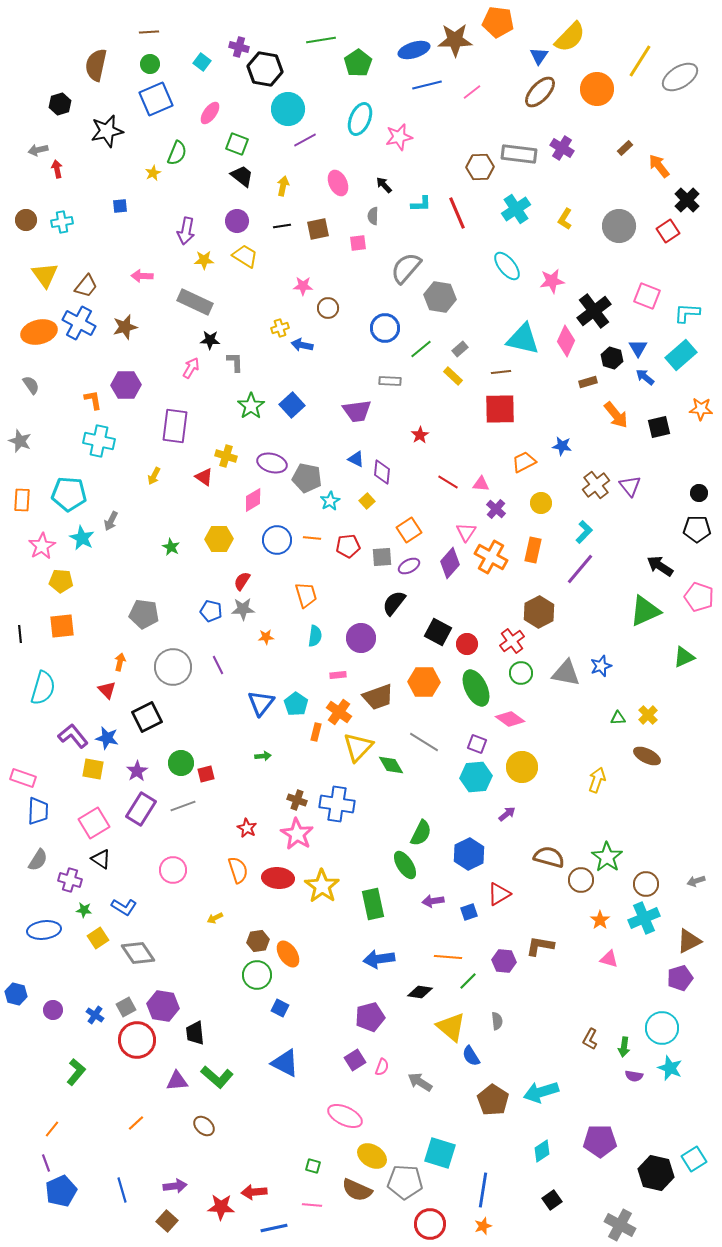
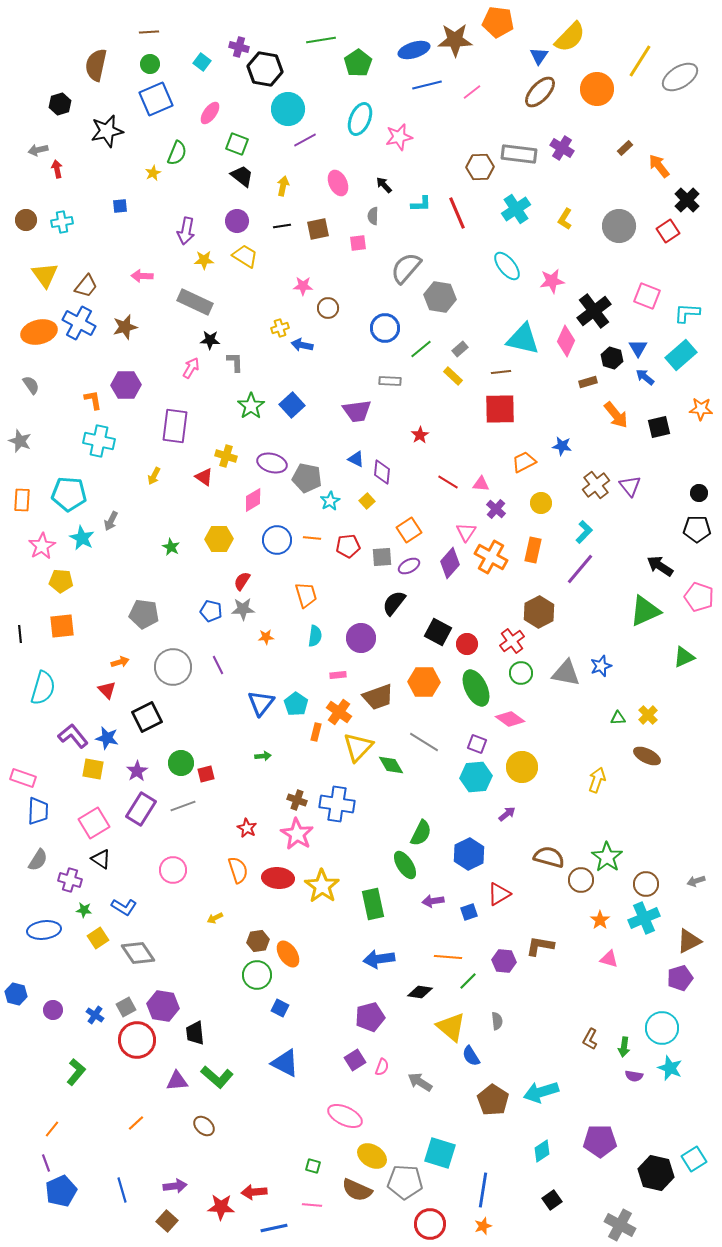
orange arrow at (120, 662): rotated 60 degrees clockwise
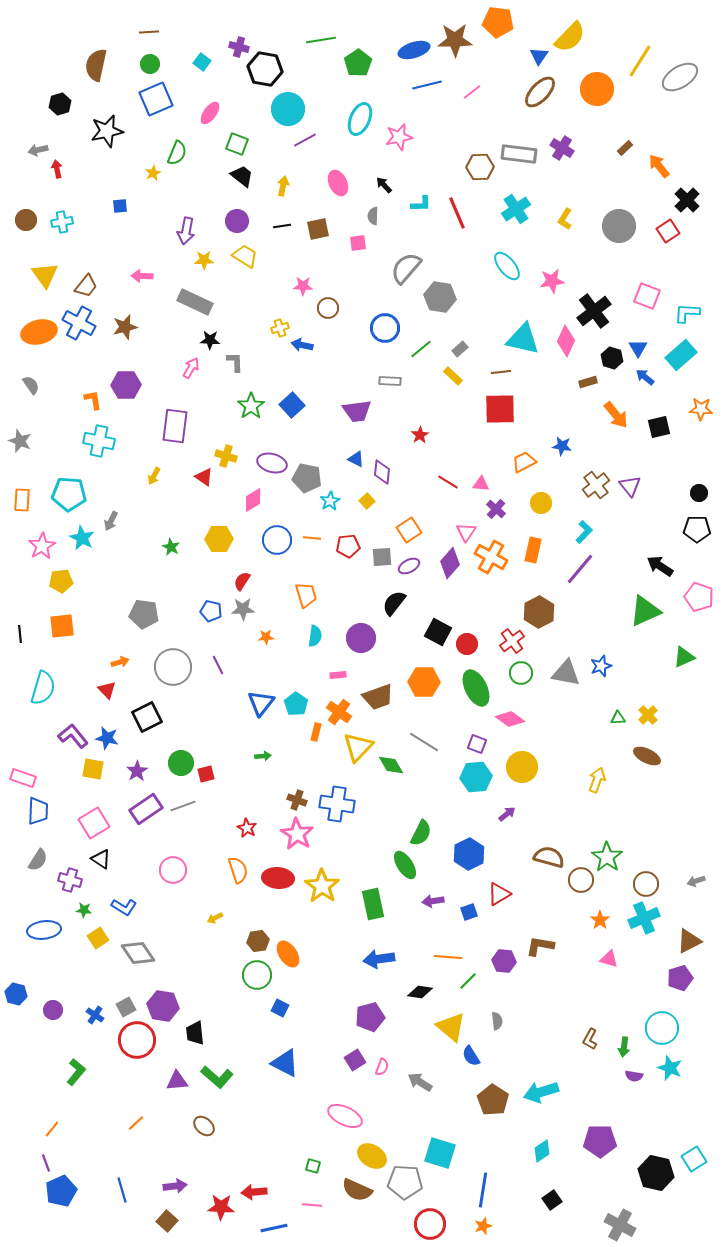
yellow pentagon at (61, 581): rotated 10 degrees counterclockwise
purple rectangle at (141, 809): moved 5 px right; rotated 24 degrees clockwise
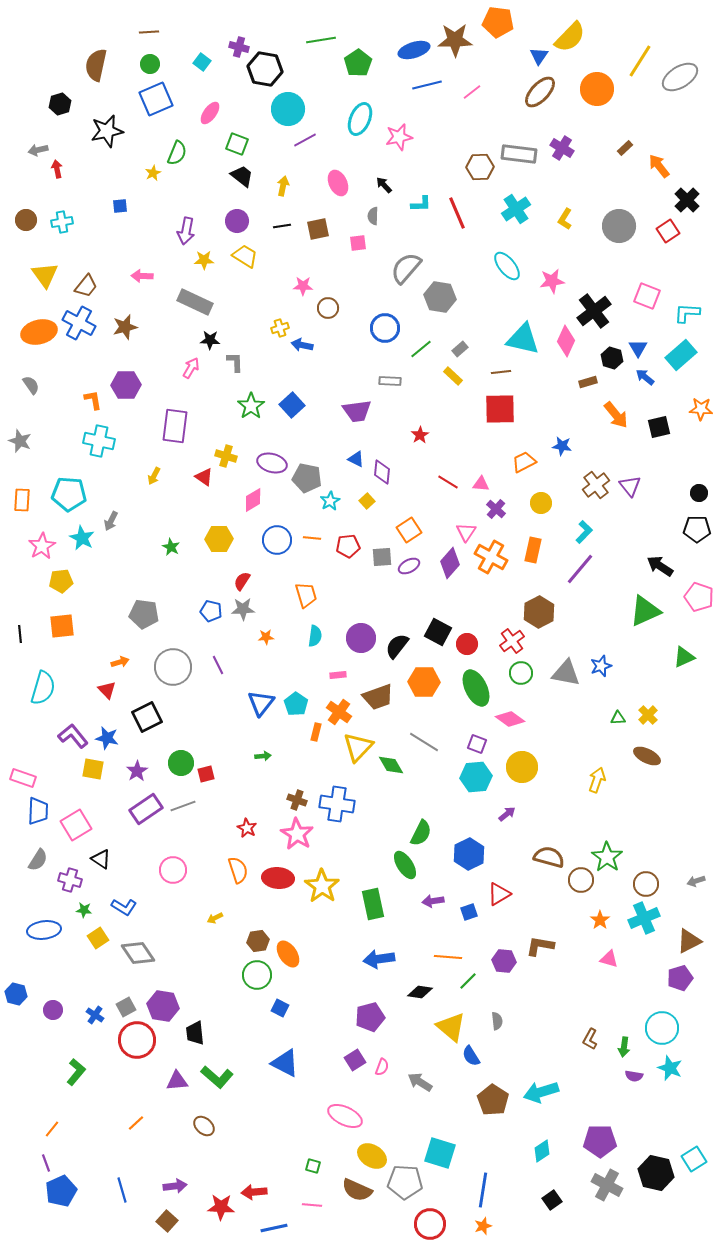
black semicircle at (394, 603): moved 3 px right, 43 px down
pink square at (94, 823): moved 18 px left, 2 px down
gray cross at (620, 1225): moved 13 px left, 40 px up
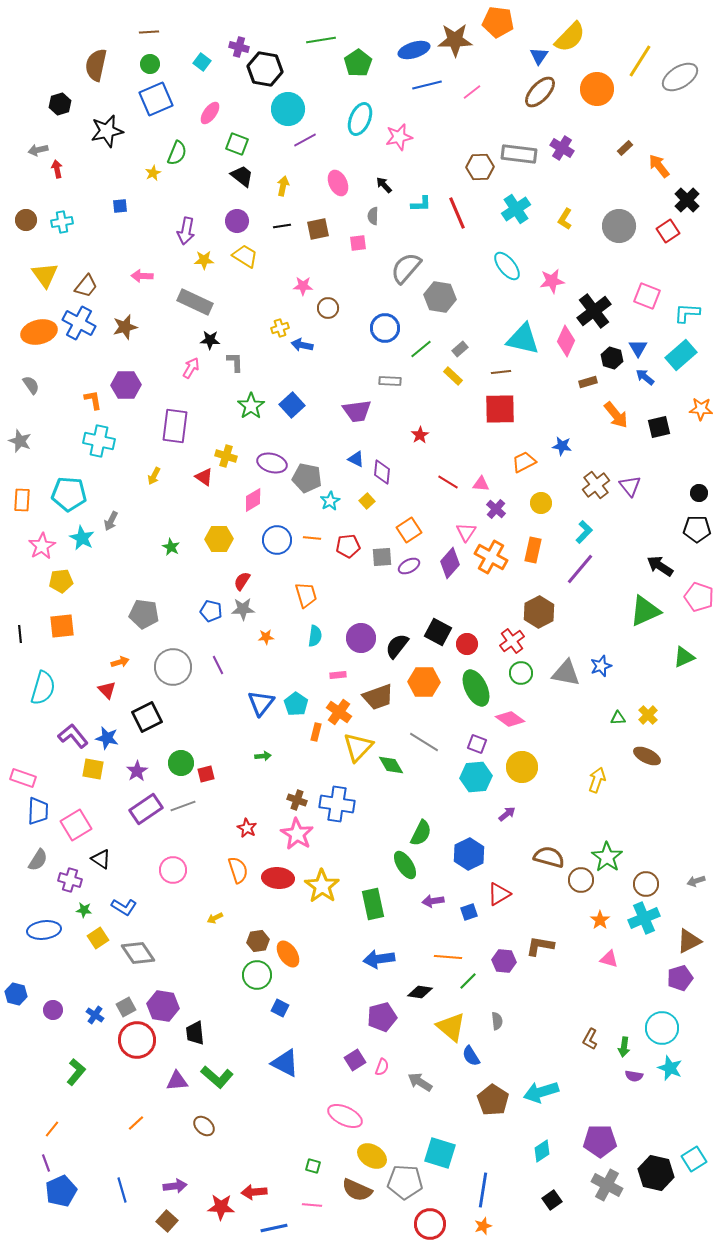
purple pentagon at (370, 1017): moved 12 px right
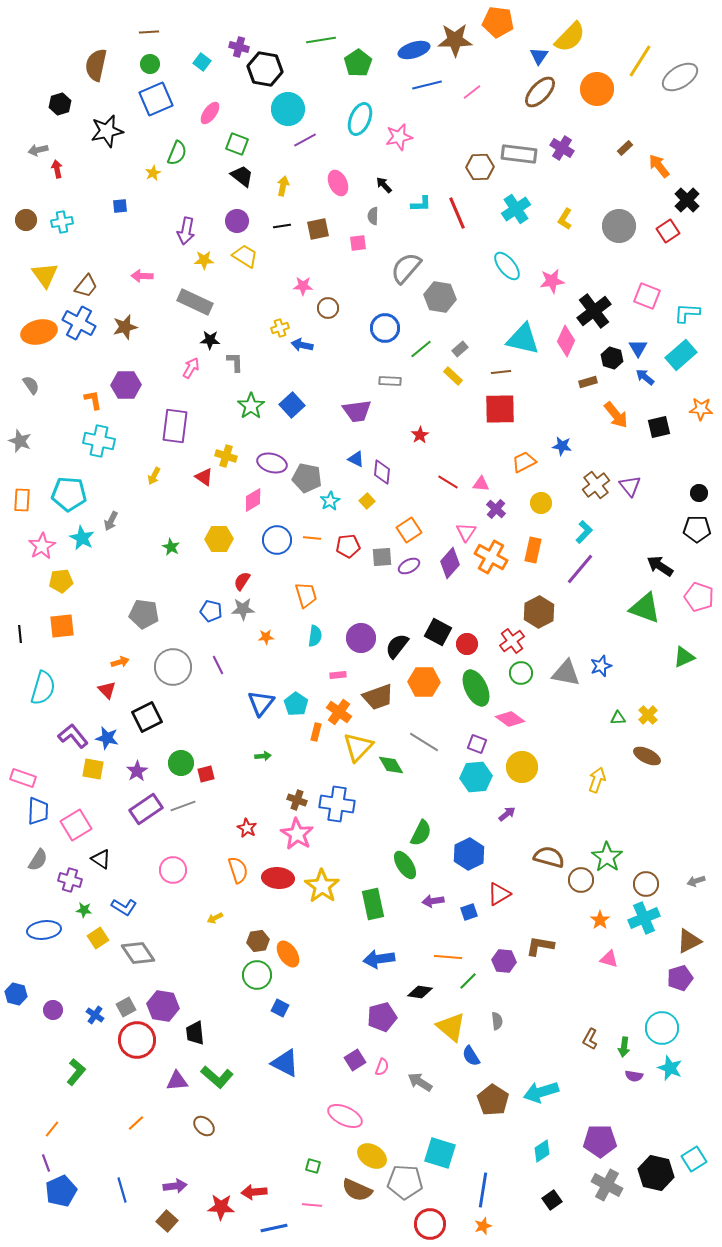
green triangle at (645, 611): moved 3 px up; rotated 44 degrees clockwise
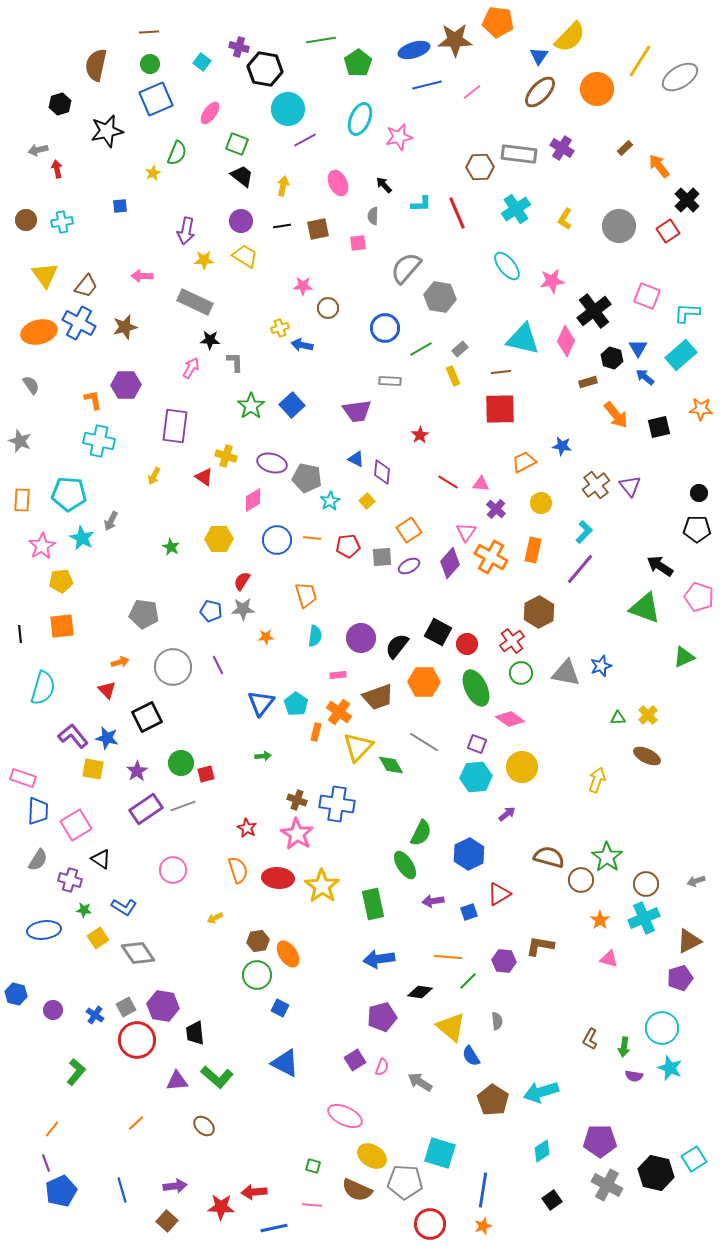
purple circle at (237, 221): moved 4 px right
green line at (421, 349): rotated 10 degrees clockwise
yellow rectangle at (453, 376): rotated 24 degrees clockwise
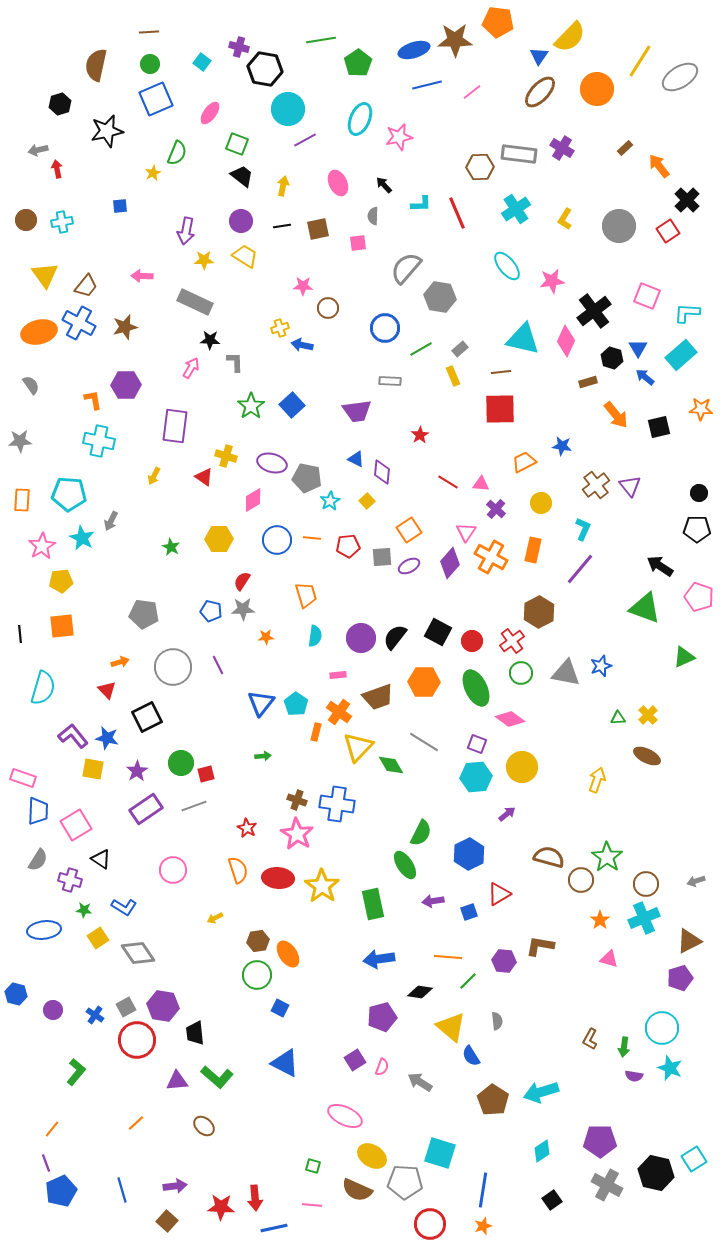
gray star at (20, 441): rotated 25 degrees counterclockwise
cyan L-shape at (584, 532): moved 1 px left, 3 px up; rotated 20 degrees counterclockwise
red circle at (467, 644): moved 5 px right, 3 px up
black semicircle at (397, 646): moved 2 px left, 9 px up
gray line at (183, 806): moved 11 px right
red arrow at (254, 1192): moved 1 px right, 6 px down; rotated 90 degrees counterclockwise
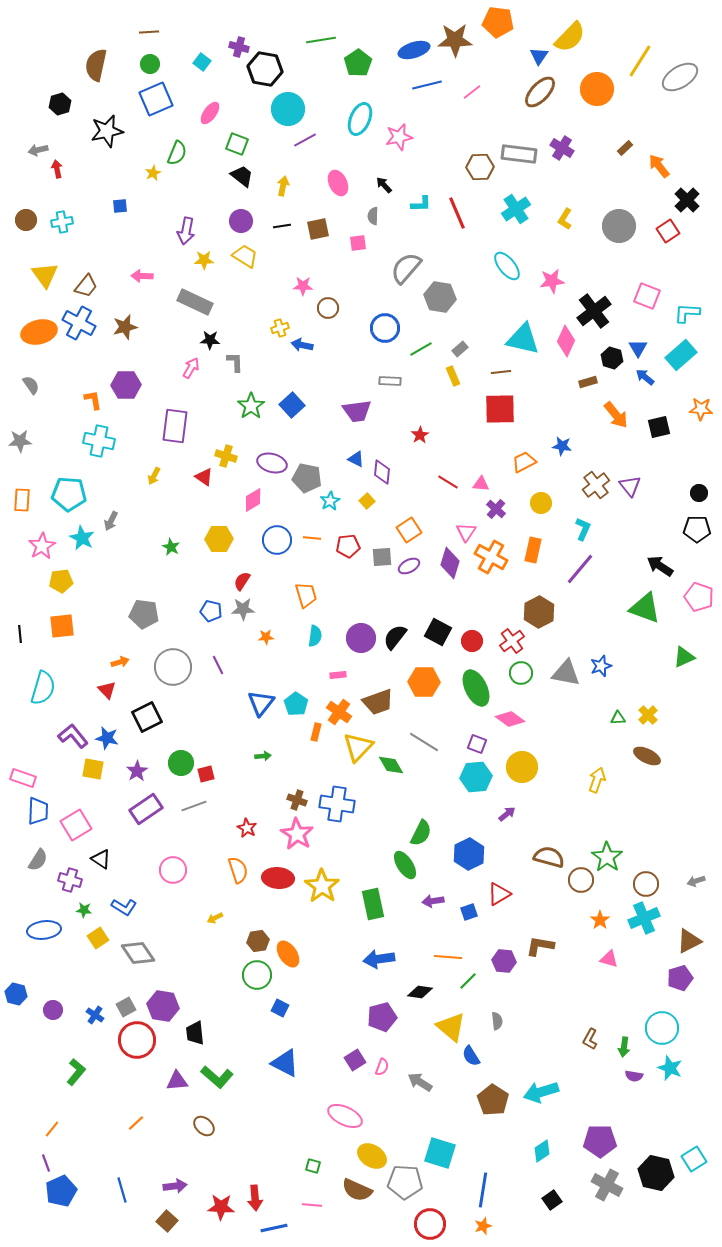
purple diamond at (450, 563): rotated 24 degrees counterclockwise
brown trapezoid at (378, 697): moved 5 px down
